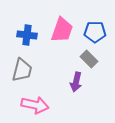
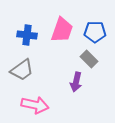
gray trapezoid: rotated 40 degrees clockwise
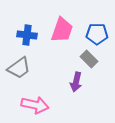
blue pentagon: moved 2 px right, 2 px down
gray trapezoid: moved 3 px left, 2 px up
